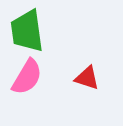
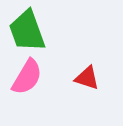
green trapezoid: rotated 12 degrees counterclockwise
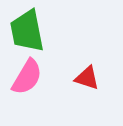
green trapezoid: rotated 9 degrees clockwise
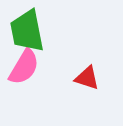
pink semicircle: moved 3 px left, 10 px up
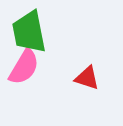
green trapezoid: moved 2 px right, 1 px down
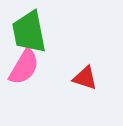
red triangle: moved 2 px left
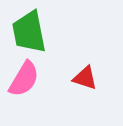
pink semicircle: moved 12 px down
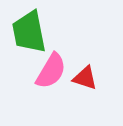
pink semicircle: moved 27 px right, 8 px up
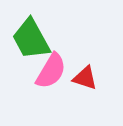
green trapezoid: moved 2 px right, 7 px down; rotated 18 degrees counterclockwise
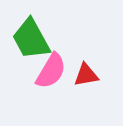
red triangle: moved 1 px right, 3 px up; rotated 28 degrees counterclockwise
